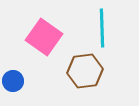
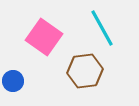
cyan line: rotated 27 degrees counterclockwise
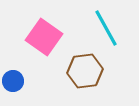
cyan line: moved 4 px right
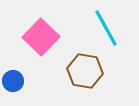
pink square: moved 3 px left; rotated 9 degrees clockwise
brown hexagon: rotated 16 degrees clockwise
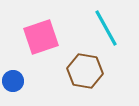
pink square: rotated 27 degrees clockwise
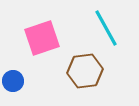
pink square: moved 1 px right, 1 px down
brown hexagon: rotated 16 degrees counterclockwise
